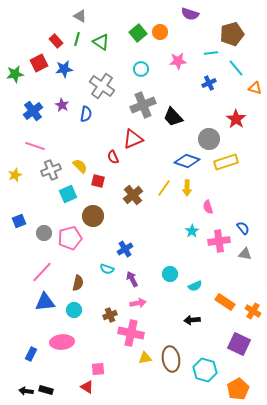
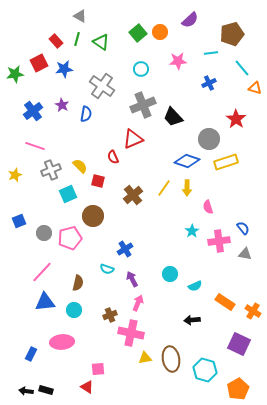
purple semicircle at (190, 14): moved 6 px down; rotated 60 degrees counterclockwise
cyan line at (236, 68): moved 6 px right
pink arrow at (138, 303): rotated 56 degrees counterclockwise
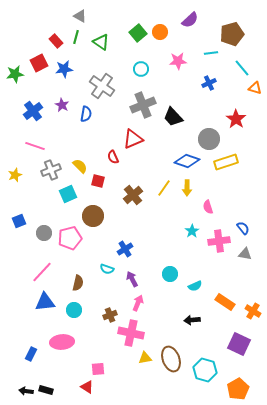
green line at (77, 39): moved 1 px left, 2 px up
brown ellipse at (171, 359): rotated 10 degrees counterclockwise
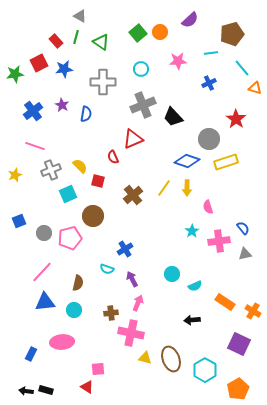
gray cross at (102, 86): moved 1 px right, 4 px up; rotated 35 degrees counterclockwise
gray triangle at (245, 254): rotated 24 degrees counterclockwise
cyan circle at (170, 274): moved 2 px right
brown cross at (110, 315): moved 1 px right, 2 px up; rotated 16 degrees clockwise
yellow triangle at (145, 358): rotated 24 degrees clockwise
cyan hexagon at (205, 370): rotated 15 degrees clockwise
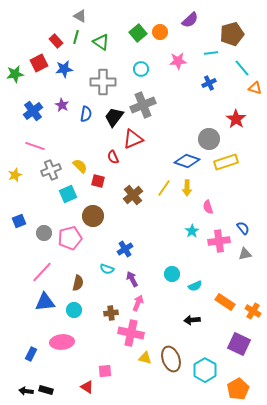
black trapezoid at (173, 117): moved 59 px left; rotated 80 degrees clockwise
pink square at (98, 369): moved 7 px right, 2 px down
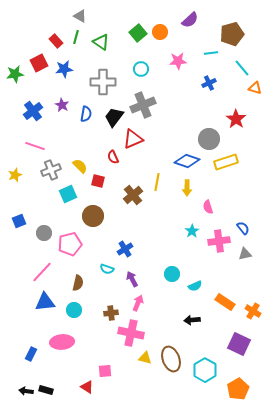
yellow line at (164, 188): moved 7 px left, 6 px up; rotated 24 degrees counterclockwise
pink pentagon at (70, 238): moved 6 px down
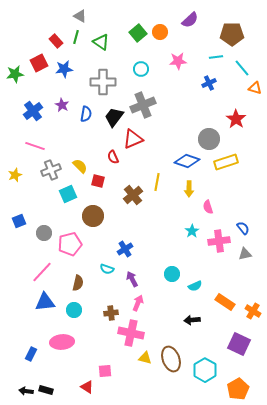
brown pentagon at (232, 34): rotated 15 degrees clockwise
cyan line at (211, 53): moved 5 px right, 4 px down
yellow arrow at (187, 188): moved 2 px right, 1 px down
